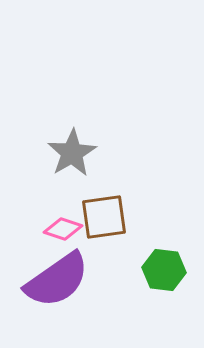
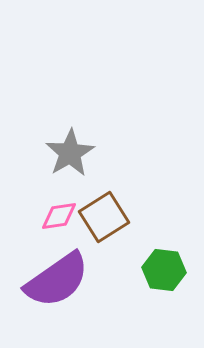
gray star: moved 2 px left
brown square: rotated 24 degrees counterclockwise
pink diamond: moved 4 px left, 13 px up; rotated 27 degrees counterclockwise
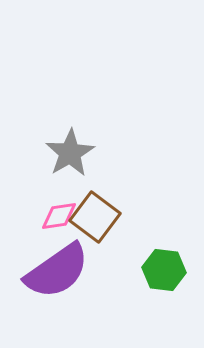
brown square: moved 9 px left; rotated 21 degrees counterclockwise
purple semicircle: moved 9 px up
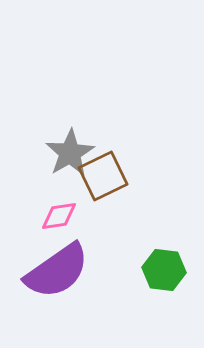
brown square: moved 8 px right, 41 px up; rotated 27 degrees clockwise
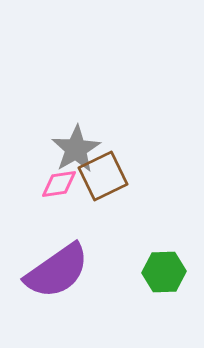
gray star: moved 6 px right, 4 px up
pink diamond: moved 32 px up
green hexagon: moved 2 px down; rotated 9 degrees counterclockwise
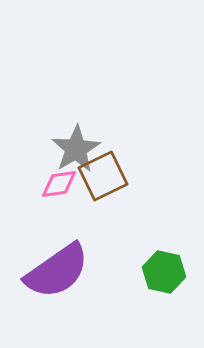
green hexagon: rotated 15 degrees clockwise
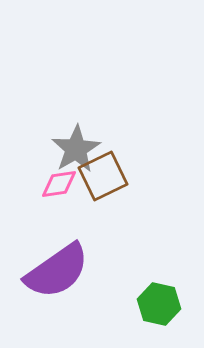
green hexagon: moved 5 px left, 32 px down
